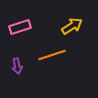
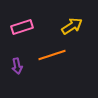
pink rectangle: moved 2 px right
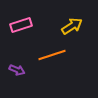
pink rectangle: moved 1 px left, 2 px up
purple arrow: moved 4 px down; rotated 56 degrees counterclockwise
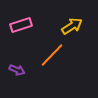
orange line: rotated 28 degrees counterclockwise
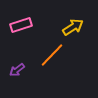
yellow arrow: moved 1 px right, 1 px down
purple arrow: rotated 119 degrees clockwise
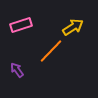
orange line: moved 1 px left, 4 px up
purple arrow: rotated 91 degrees clockwise
